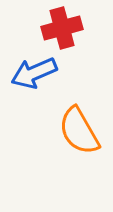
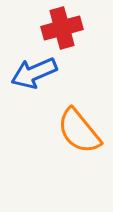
orange semicircle: rotated 9 degrees counterclockwise
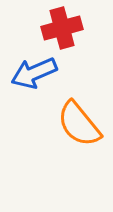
orange semicircle: moved 7 px up
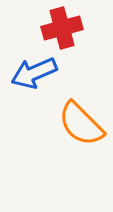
orange semicircle: moved 2 px right; rotated 6 degrees counterclockwise
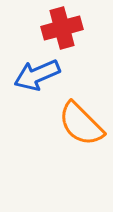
blue arrow: moved 3 px right, 2 px down
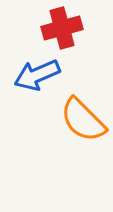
orange semicircle: moved 2 px right, 4 px up
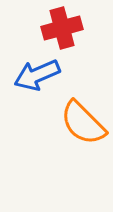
orange semicircle: moved 3 px down
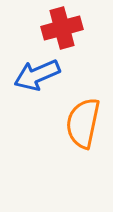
orange semicircle: rotated 57 degrees clockwise
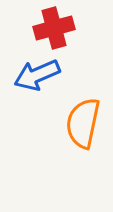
red cross: moved 8 px left
